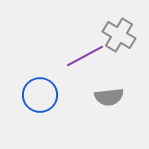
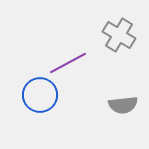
purple line: moved 17 px left, 7 px down
gray semicircle: moved 14 px right, 8 px down
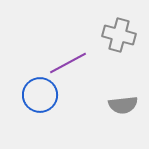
gray cross: rotated 16 degrees counterclockwise
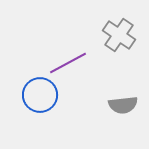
gray cross: rotated 20 degrees clockwise
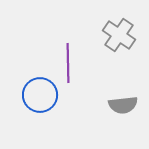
purple line: rotated 63 degrees counterclockwise
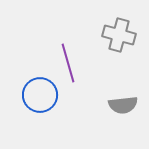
gray cross: rotated 20 degrees counterclockwise
purple line: rotated 15 degrees counterclockwise
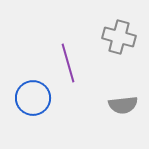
gray cross: moved 2 px down
blue circle: moved 7 px left, 3 px down
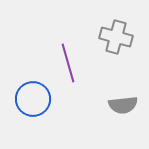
gray cross: moved 3 px left
blue circle: moved 1 px down
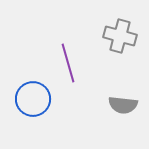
gray cross: moved 4 px right, 1 px up
gray semicircle: rotated 12 degrees clockwise
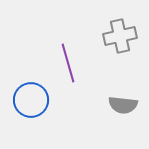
gray cross: rotated 28 degrees counterclockwise
blue circle: moved 2 px left, 1 px down
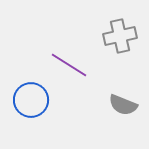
purple line: moved 1 px right, 2 px down; rotated 42 degrees counterclockwise
gray semicircle: rotated 16 degrees clockwise
